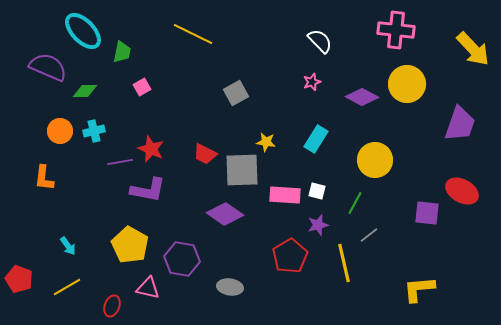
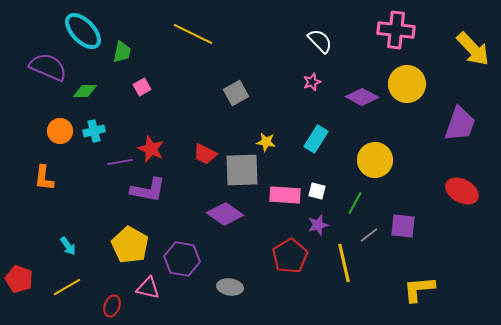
purple square at (427, 213): moved 24 px left, 13 px down
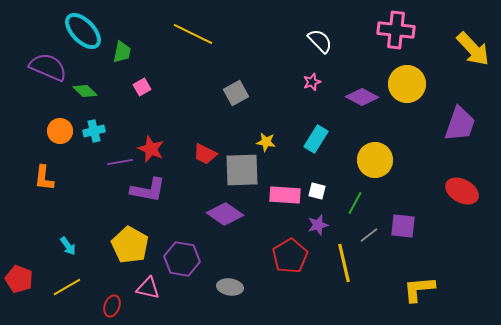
green diamond at (85, 91): rotated 45 degrees clockwise
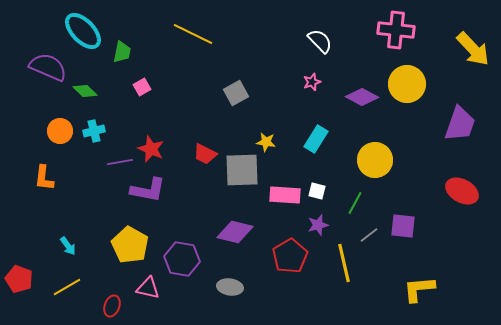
purple diamond at (225, 214): moved 10 px right, 18 px down; rotated 21 degrees counterclockwise
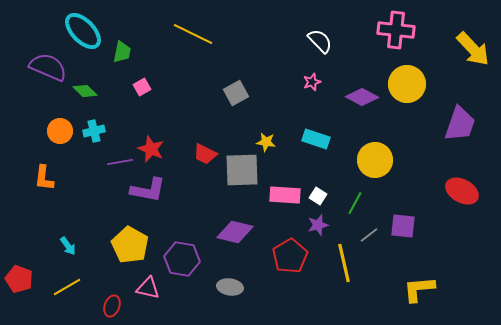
cyan rectangle at (316, 139): rotated 76 degrees clockwise
white square at (317, 191): moved 1 px right, 5 px down; rotated 18 degrees clockwise
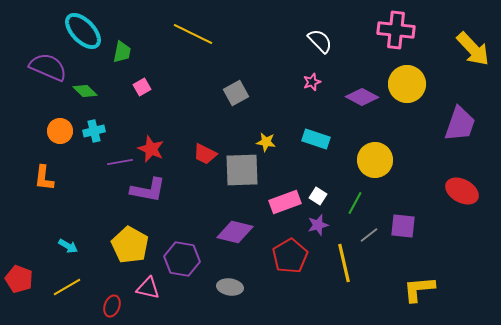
pink rectangle at (285, 195): moved 7 px down; rotated 24 degrees counterclockwise
cyan arrow at (68, 246): rotated 24 degrees counterclockwise
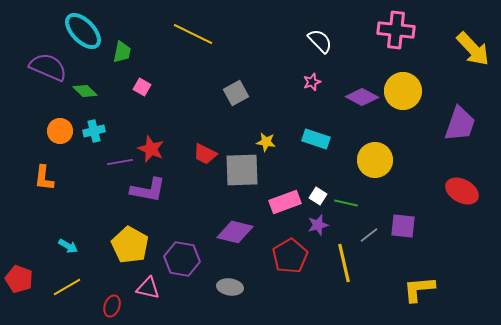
yellow circle at (407, 84): moved 4 px left, 7 px down
pink square at (142, 87): rotated 30 degrees counterclockwise
green line at (355, 203): moved 9 px left; rotated 75 degrees clockwise
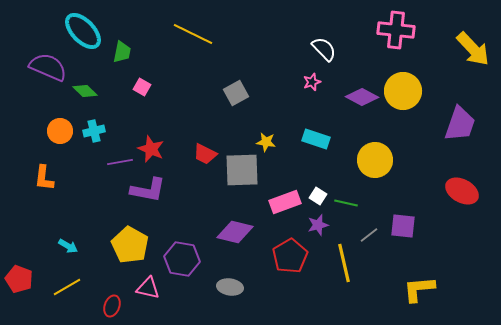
white semicircle at (320, 41): moved 4 px right, 8 px down
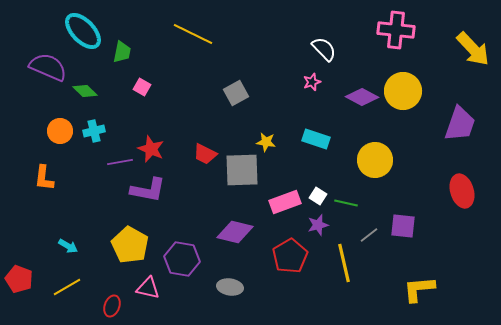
red ellipse at (462, 191): rotated 44 degrees clockwise
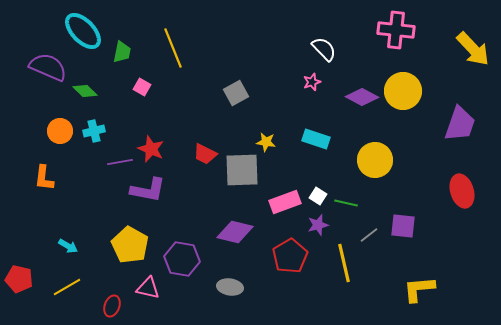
yellow line at (193, 34): moved 20 px left, 14 px down; rotated 42 degrees clockwise
red pentagon at (19, 279): rotated 8 degrees counterclockwise
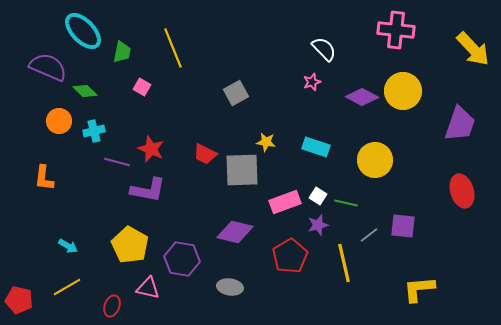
orange circle at (60, 131): moved 1 px left, 10 px up
cyan rectangle at (316, 139): moved 8 px down
purple line at (120, 162): moved 3 px left; rotated 25 degrees clockwise
red pentagon at (19, 279): moved 21 px down
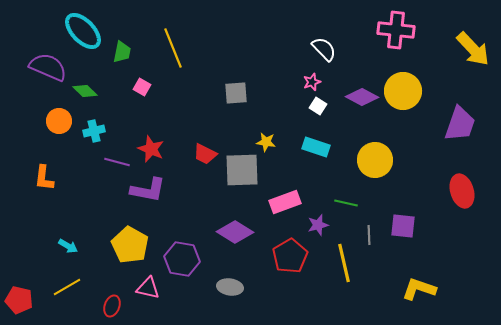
gray square at (236, 93): rotated 25 degrees clockwise
white square at (318, 196): moved 90 px up
purple diamond at (235, 232): rotated 18 degrees clockwise
gray line at (369, 235): rotated 54 degrees counterclockwise
yellow L-shape at (419, 289): rotated 24 degrees clockwise
